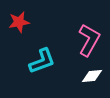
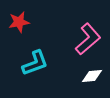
pink L-shape: moved 1 px left, 1 px up; rotated 20 degrees clockwise
cyan L-shape: moved 7 px left, 2 px down
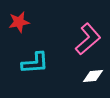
cyan L-shape: rotated 16 degrees clockwise
white diamond: moved 1 px right
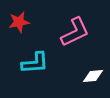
pink L-shape: moved 13 px left, 7 px up; rotated 16 degrees clockwise
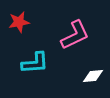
pink L-shape: moved 3 px down
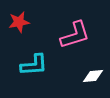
pink L-shape: rotated 8 degrees clockwise
cyan L-shape: moved 1 px left, 2 px down
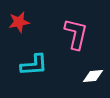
pink L-shape: moved 1 px right, 1 px up; rotated 60 degrees counterclockwise
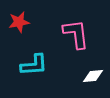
pink L-shape: rotated 20 degrees counterclockwise
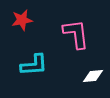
red star: moved 3 px right, 2 px up
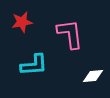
red star: moved 2 px down
pink L-shape: moved 6 px left
